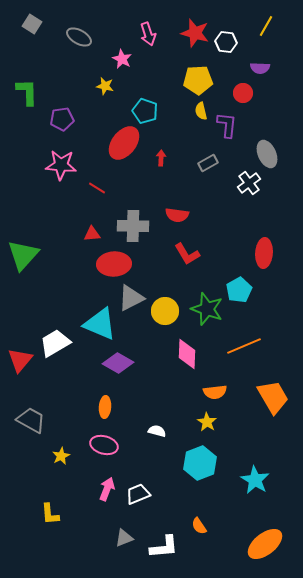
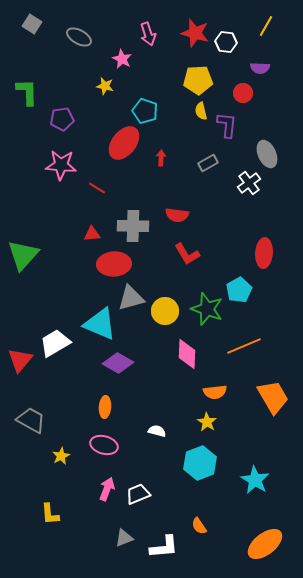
gray triangle at (131, 298): rotated 12 degrees clockwise
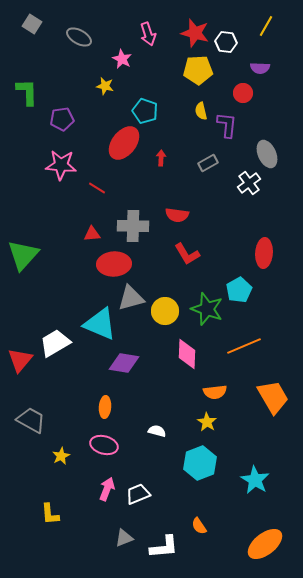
yellow pentagon at (198, 80): moved 10 px up
purple diamond at (118, 363): moved 6 px right; rotated 20 degrees counterclockwise
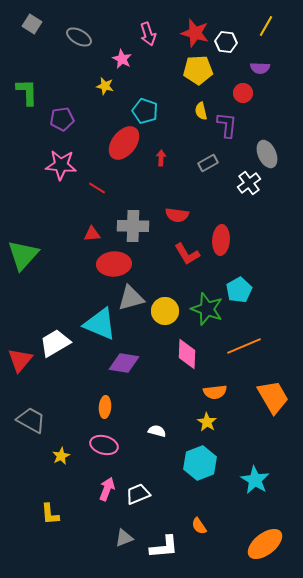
red ellipse at (264, 253): moved 43 px left, 13 px up
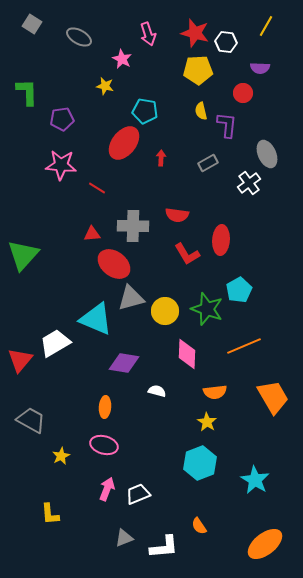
cyan pentagon at (145, 111): rotated 10 degrees counterclockwise
red ellipse at (114, 264): rotated 40 degrees clockwise
cyan triangle at (100, 324): moved 4 px left, 5 px up
white semicircle at (157, 431): moved 40 px up
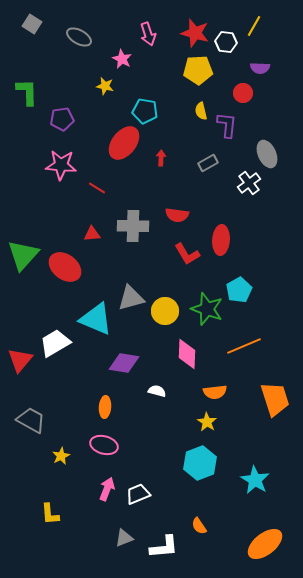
yellow line at (266, 26): moved 12 px left
red ellipse at (114, 264): moved 49 px left, 3 px down
orange trapezoid at (273, 397): moved 2 px right, 2 px down; rotated 12 degrees clockwise
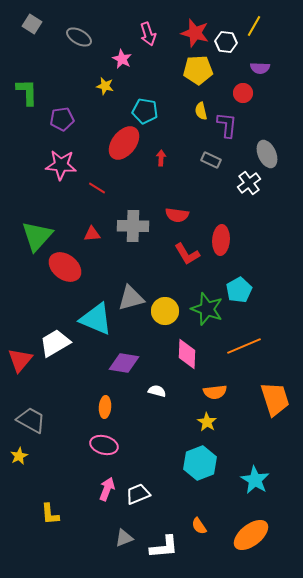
gray rectangle at (208, 163): moved 3 px right, 3 px up; rotated 54 degrees clockwise
green triangle at (23, 255): moved 14 px right, 19 px up
yellow star at (61, 456): moved 42 px left
orange ellipse at (265, 544): moved 14 px left, 9 px up
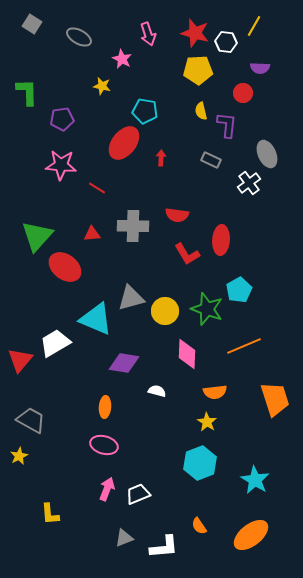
yellow star at (105, 86): moved 3 px left
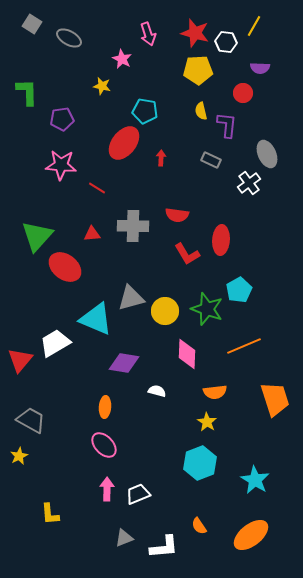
gray ellipse at (79, 37): moved 10 px left, 1 px down
pink ellipse at (104, 445): rotated 32 degrees clockwise
pink arrow at (107, 489): rotated 20 degrees counterclockwise
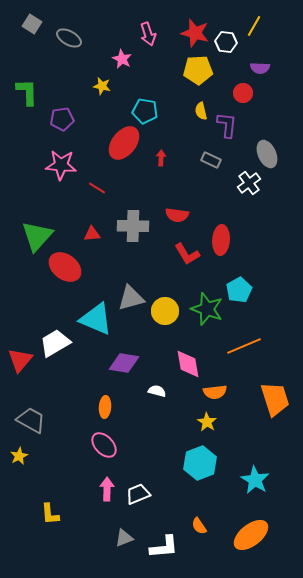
pink diamond at (187, 354): moved 1 px right, 10 px down; rotated 12 degrees counterclockwise
